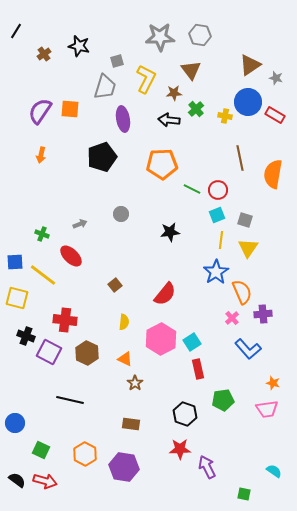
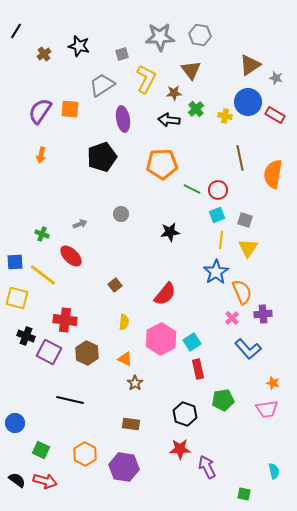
gray square at (117, 61): moved 5 px right, 7 px up
gray trapezoid at (105, 87): moved 3 px left, 2 px up; rotated 140 degrees counterclockwise
cyan semicircle at (274, 471): rotated 42 degrees clockwise
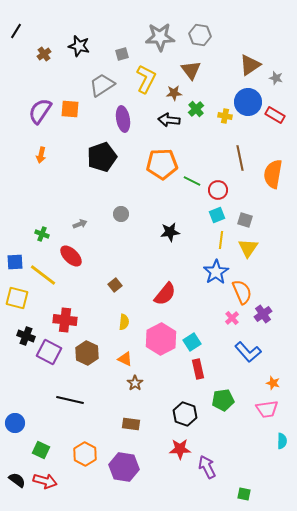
green line at (192, 189): moved 8 px up
purple cross at (263, 314): rotated 30 degrees counterclockwise
blue L-shape at (248, 349): moved 3 px down
cyan semicircle at (274, 471): moved 8 px right, 30 px up; rotated 14 degrees clockwise
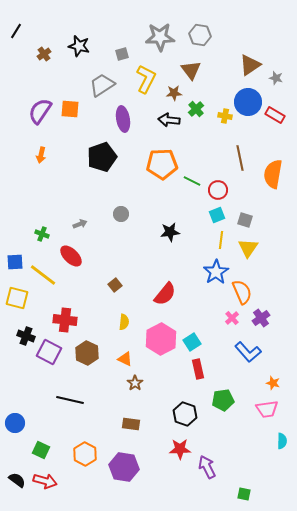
purple cross at (263, 314): moved 2 px left, 4 px down
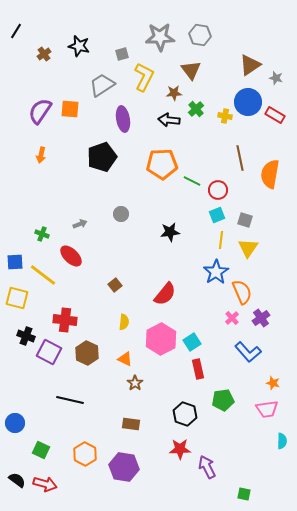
yellow L-shape at (146, 79): moved 2 px left, 2 px up
orange semicircle at (273, 174): moved 3 px left
red arrow at (45, 481): moved 3 px down
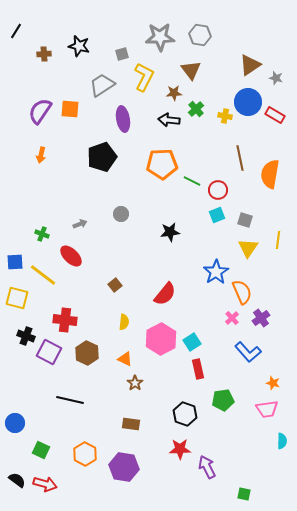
brown cross at (44, 54): rotated 32 degrees clockwise
yellow line at (221, 240): moved 57 px right
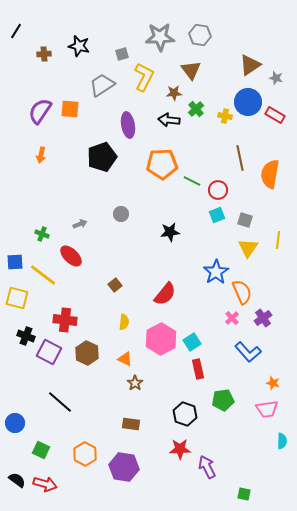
purple ellipse at (123, 119): moved 5 px right, 6 px down
purple cross at (261, 318): moved 2 px right
black line at (70, 400): moved 10 px left, 2 px down; rotated 28 degrees clockwise
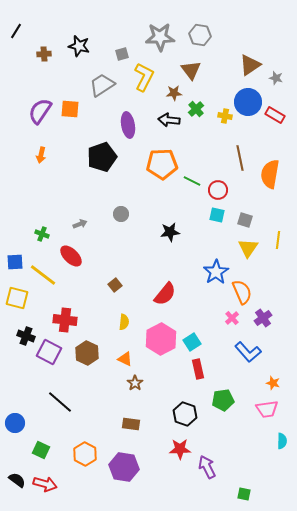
cyan square at (217, 215): rotated 35 degrees clockwise
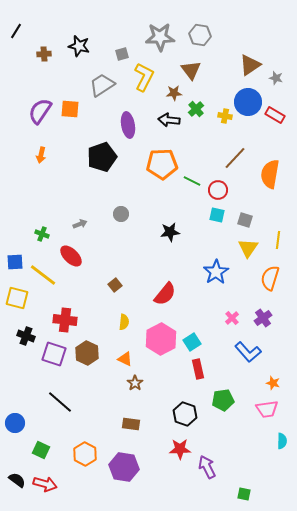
brown line at (240, 158): moved 5 px left; rotated 55 degrees clockwise
orange semicircle at (242, 292): moved 28 px right, 14 px up; rotated 140 degrees counterclockwise
purple square at (49, 352): moved 5 px right, 2 px down; rotated 10 degrees counterclockwise
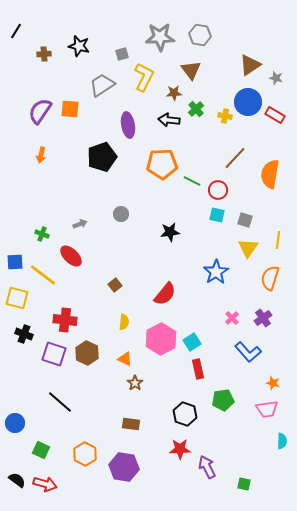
black cross at (26, 336): moved 2 px left, 2 px up
green square at (244, 494): moved 10 px up
